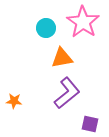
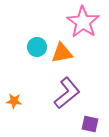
cyan circle: moved 9 px left, 19 px down
orange triangle: moved 5 px up
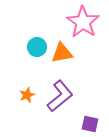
purple L-shape: moved 7 px left, 3 px down
orange star: moved 13 px right, 6 px up; rotated 28 degrees counterclockwise
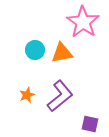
cyan circle: moved 2 px left, 3 px down
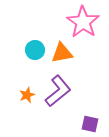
purple L-shape: moved 2 px left, 5 px up
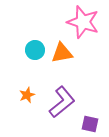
pink star: rotated 16 degrees counterclockwise
purple L-shape: moved 4 px right, 11 px down
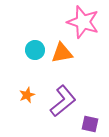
purple L-shape: moved 1 px right, 1 px up
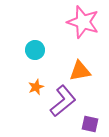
orange triangle: moved 18 px right, 18 px down
orange star: moved 9 px right, 8 px up
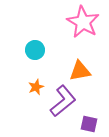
pink star: rotated 12 degrees clockwise
purple square: moved 1 px left
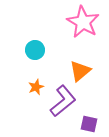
orange triangle: rotated 30 degrees counterclockwise
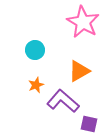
orange triangle: moved 1 px left; rotated 10 degrees clockwise
orange star: moved 2 px up
purple L-shape: rotated 100 degrees counterclockwise
